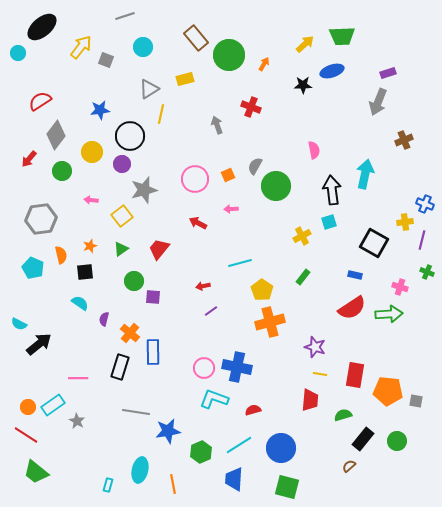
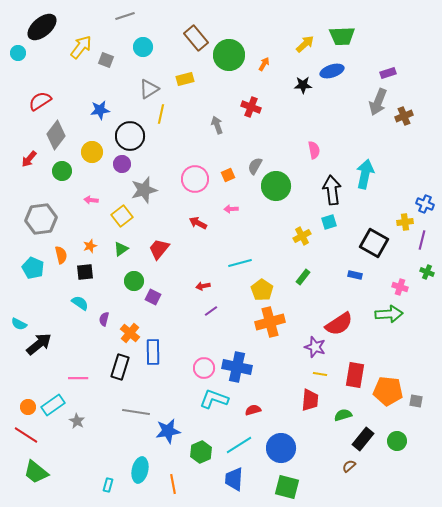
brown cross at (404, 140): moved 24 px up
purple square at (153, 297): rotated 21 degrees clockwise
red semicircle at (352, 308): moved 13 px left, 16 px down
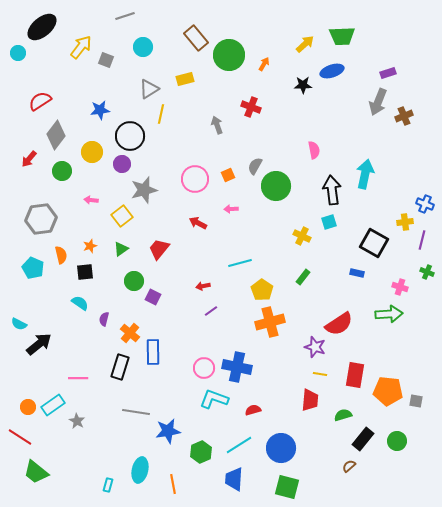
yellow cross at (302, 236): rotated 36 degrees counterclockwise
blue rectangle at (355, 275): moved 2 px right, 2 px up
red line at (26, 435): moved 6 px left, 2 px down
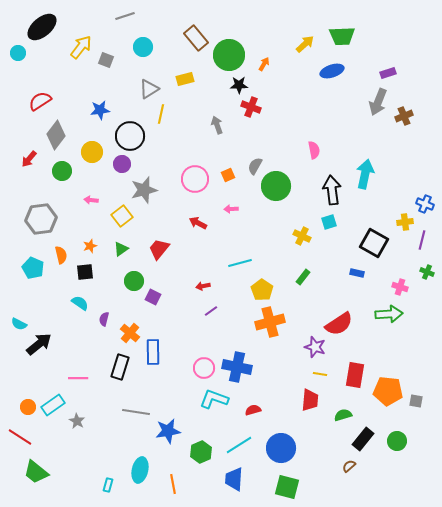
black star at (303, 85): moved 64 px left
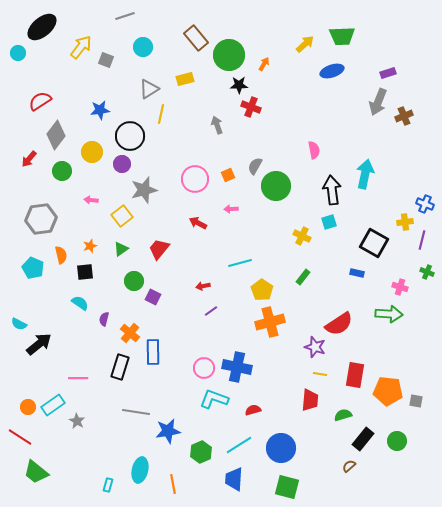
green arrow at (389, 314): rotated 8 degrees clockwise
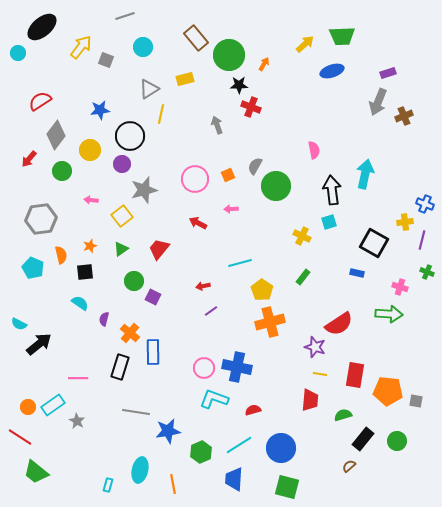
yellow circle at (92, 152): moved 2 px left, 2 px up
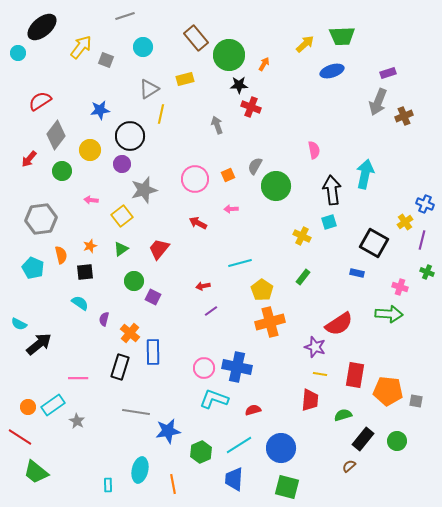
yellow cross at (405, 222): rotated 28 degrees counterclockwise
cyan rectangle at (108, 485): rotated 16 degrees counterclockwise
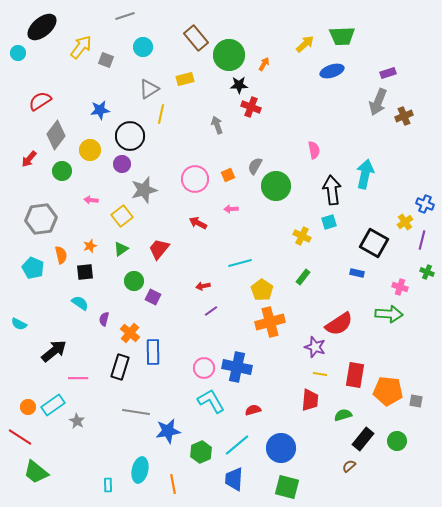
black arrow at (39, 344): moved 15 px right, 7 px down
cyan L-shape at (214, 399): moved 3 px left, 2 px down; rotated 40 degrees clockwise
cyan line at (239, 445): moved 2 px left; rotated 8 degrees counterclockwise
